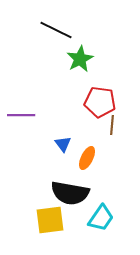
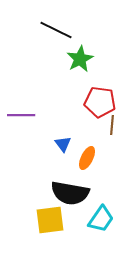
cyan trapezoid: moved 1 px down
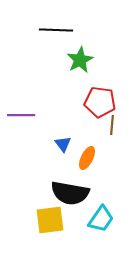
black line: rotated 24 degrees counterclockwise
green star: moved 1 px down
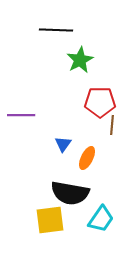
red pentagon: rotated 8 degrees counterclockwise
blue triangle: rotated 12 degrees clockwise
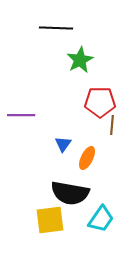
black line: moved 2 px up
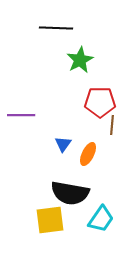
orange ellipse: moved 1 px right, 4 px up
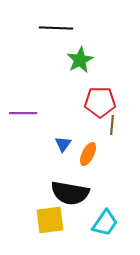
purple line: moved 2 px right, 2 px up
cyan trapezoid: moved 4 px right, 4 px down
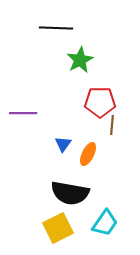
yellow square: moved 8 px right, 8 px down; rotated 20 degrees counterclockwise
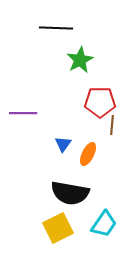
cyan trapezoid: moved 1 px left, 1 px down
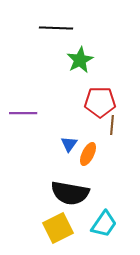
blue triangle: moved 6 px right
